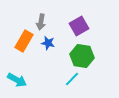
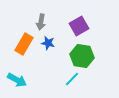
orange rectangle: moved 3 px down
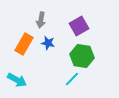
gray arrow: moved 2 px up
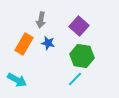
purple square: rotated 18 degrees counterclockwise
cyan line: moved 3 px right
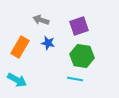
gray arrow: rotated 98 degrees clockwise
purple square: rotated 30 degrees clockwise
orange rectangle: moved 4 px left, 3 px down
cyan line: rotated 56 degrees clockwise
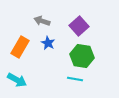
gray arrow: moved 1 px right, 1 px down
purple square: rotated 24 degrees counterclockwise
blue star: rotated 16 degrees clockwise
